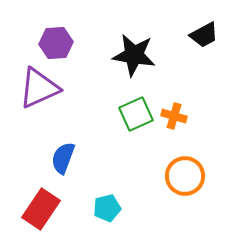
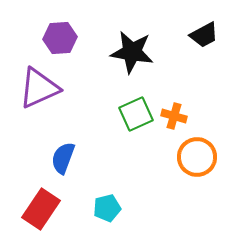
purple hexagon: moved 4 px right, 5 px up
black star: moved 2 px left, 3 px up
orange circle: moved 12 px right, 19 px up
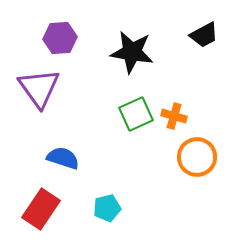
purple triangle: rotated 42 degrees counterclockwise
blue semicircle: rotated 88 degrees clockwise
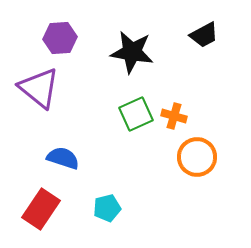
purple triangle: rotated 15 degrees counterclockwise
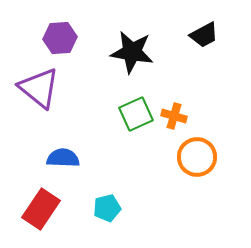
blue semicircle: rotated 16 degrees counterclockwise
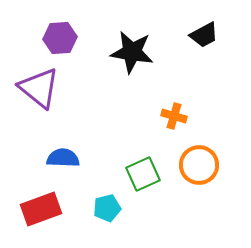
green square: moved 7 px right, 60 px down
orange circle: moved 2 px right, 8 px down
red rectangle: rotated 36 degrees clockwise
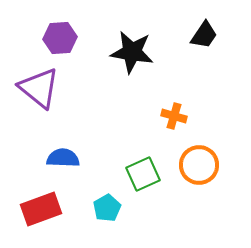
black trapezoid: rotated 28 degrees counterclockwise
cyan pentagon: rotated 16 degrees counterclockwise
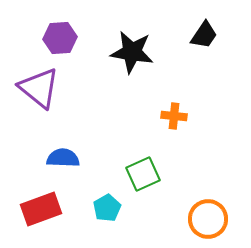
orange cross: rotated 10 degrees counterclockwise
orange circle: moved 9 px right, 54 px down
